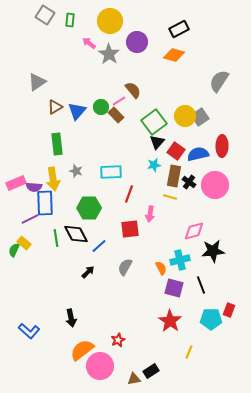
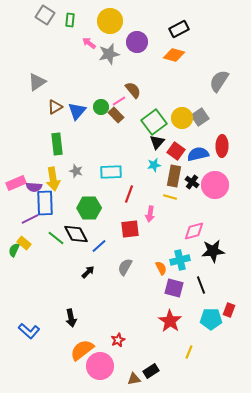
gray star at (109, 54): rotated 25 degrees clockwise
yellow circle at (185, 116): moved 3 px left, 2 px down
black cross at (189, 182): moved 3 px right
green line at (56, 238): rotated 42 degrees counterclockwise
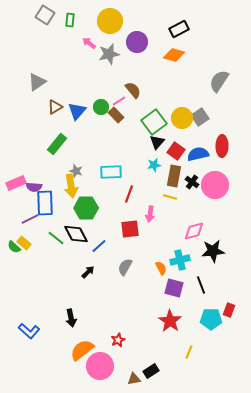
green rectangle at (57, 144): rotated 45 degrees clockwise
yellow arrow at (53, 179): moved 18 px right, 7 px down
green hexagon at (89, 208): moved 3 px left
green semicircle at (14, 250): moved 3 px up; rotated 72 degrees counterclockwise
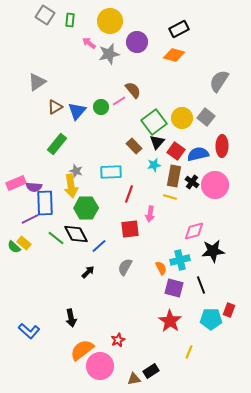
brown rectangle at (116, 115): moved 18 px right, 31 px down
gray square at (200, 117): moved 6 px right; rotated 18 degrees counterclockwise
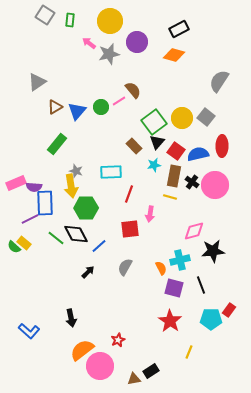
red rectangle at (229, 310): rotated 16 degrees clockwise
